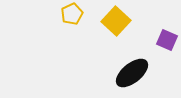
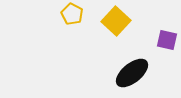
yellow pentagon: rotated 20 degrees counterclockwise
purple square: rotated 10 degrees counterclockwise
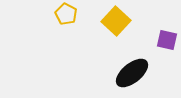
yellow pentagon: moved 6 px left
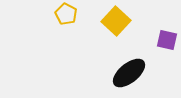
black ellipse: moved 3 px left
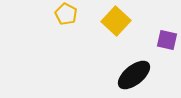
black ellipse: moved 5 px right, 2 px down
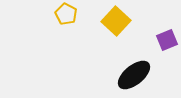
purple square: rotated 35 degrees counterclockwise
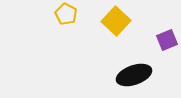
black ellipse: rotated 20 degrees clockwise
